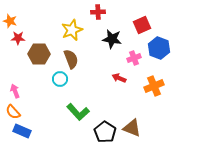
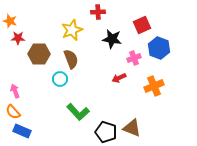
red arrow: rotated 48 degrees counterclockwise
black pentagon: moved 1 px right; rotated 15 degrees counterclockwise
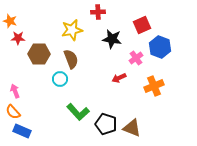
yellow star: rotated 10 degrees clockwise
blue hexagon: moved 1 px right, 1 px up
pink cross: moved 2 px right; rotated 16 degrees counterclockwise
black pentagon: moved 8 px up
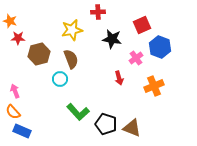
brown hexagon: rotated 15 degrees counterclockwise
red arrow: rotated 80 degrees counterclockwise
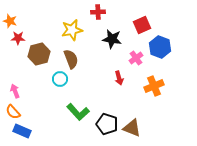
black pentagon: moved 1 px right
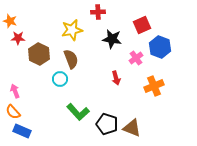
brown hexagon: rotated 20 degrees counterclockwise
red arrow: moved 3 px left
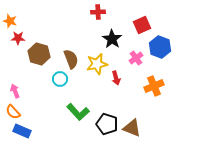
yellow star: moved 25 px right, 34 px down
black star: rotated 24 degrees clockwise
brown hexagon: rotated 10 degrees counterclockwise
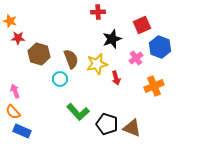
black star: rotated 18 degrees clockwise
